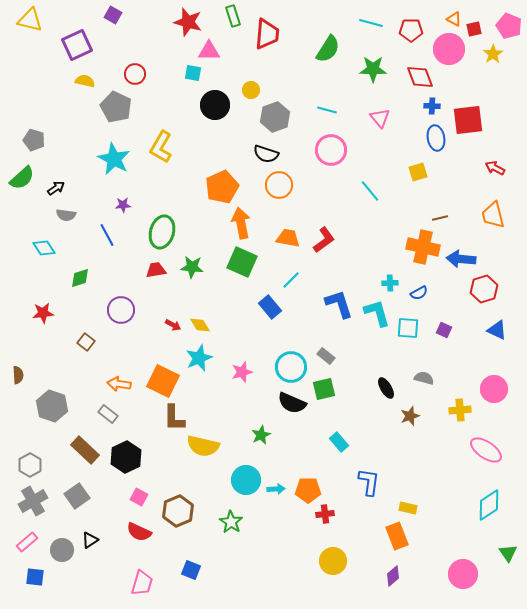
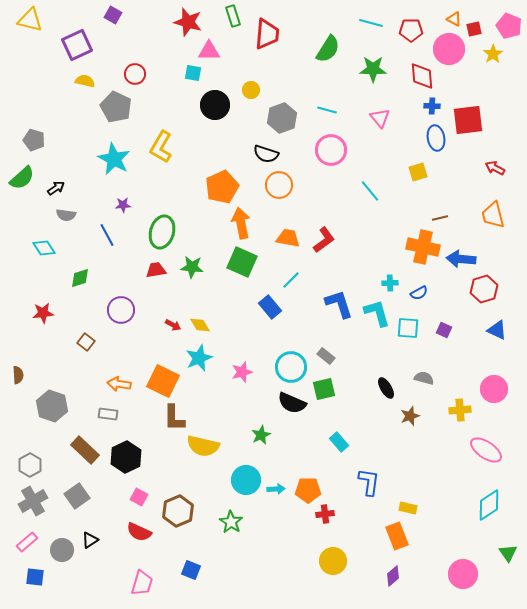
red diamond at (420, 77): moved 2 px right, 1 px up; rotated 16 degrees clockwise
gray hexagon at (275, 117): moved 7 px right, 1 px down
gray rectangle at (108, 414): rotated 30 degrees counterclockwise
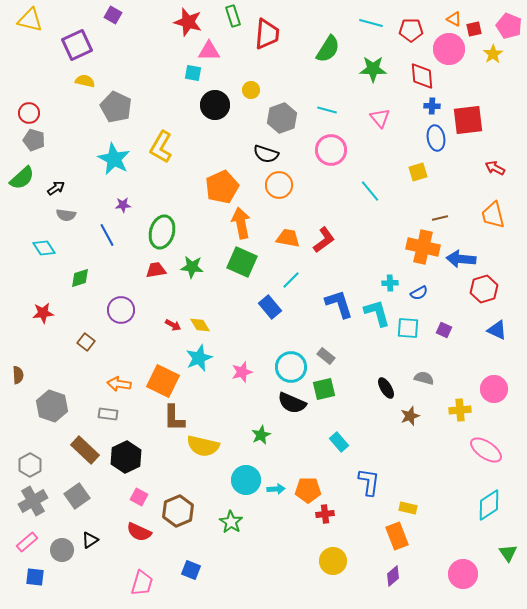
red circle at (135, 74): moved 106 px left, 39 px down
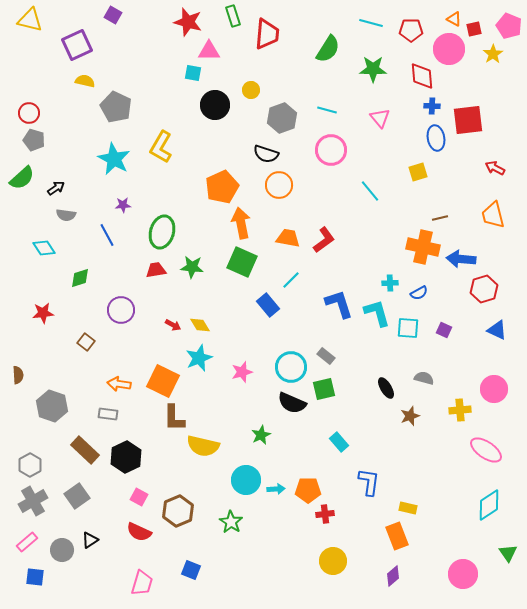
blue rectangle at (270, 307): moved 2 px left, 2 px up
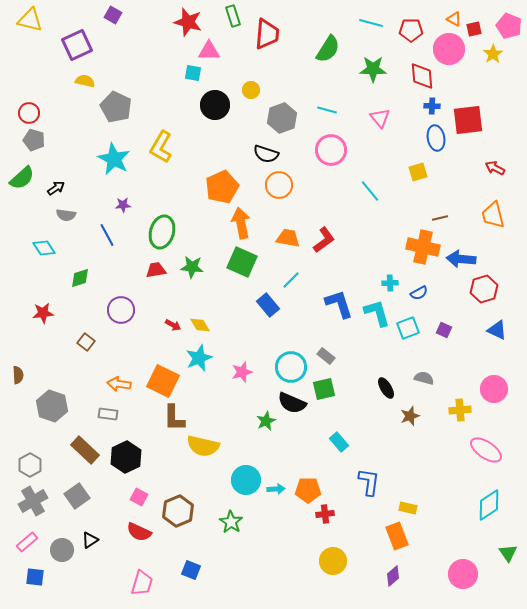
cyan square at (408, 328): rotated 25 degrees counterclockwise
green star at (261, 435): moved 5 px right, 14 px up
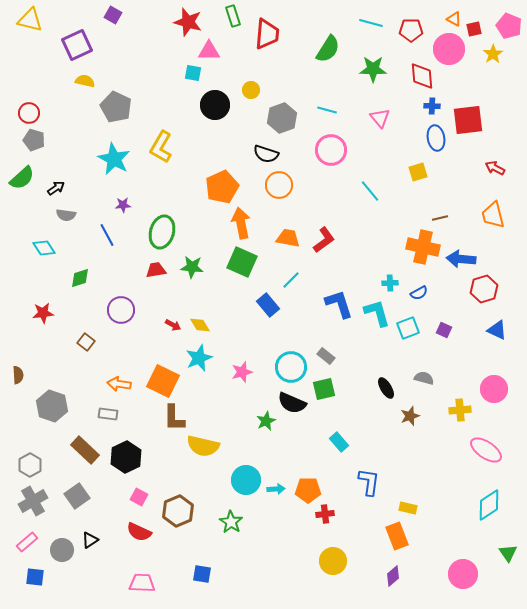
blue square at (191, 570): moved 11 px right, 4 px down; rotated 12 degrees counterclockwise
pink trapezoid at (142, 583): rotated 104 degrees counterclockwise
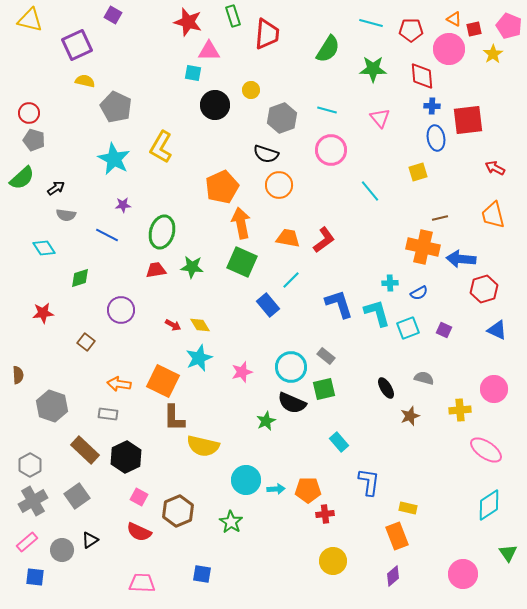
blue line at (107, 235): rotated 35 degrees counterclockwise
